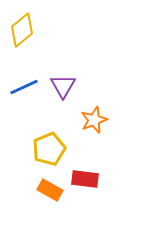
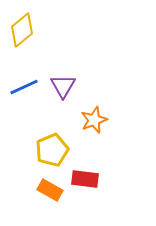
yellow pentagon: moved 3 px right, 1 px down
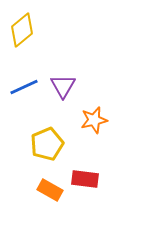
orange star: rotated 8 degrees clockwise
yellow pentagon: moved 5 px left, 6 px up
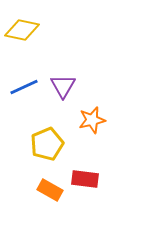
yellow diamond: rotated 52 degrees clockwise
orange star: moved 2 px left
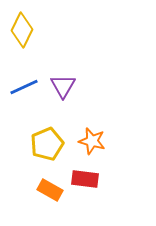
yellow diamond: rotated 76 degrees counterclockwise
orange star: moved 21 px down; rotated 28 degrees clockwise
